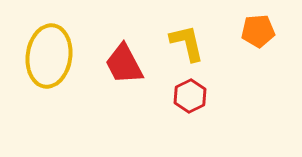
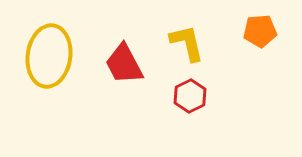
orange pentagon: moved 2 px right
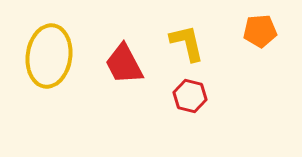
red hexagon: rotated 20 degrees counterclockwise
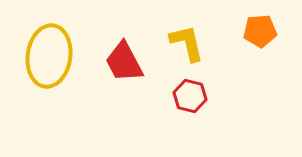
red trapezoid: moved 2 px up
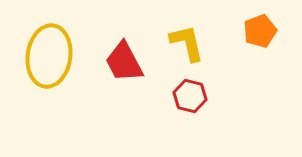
orange pentagon: rotated 16 degrees counterclockwise
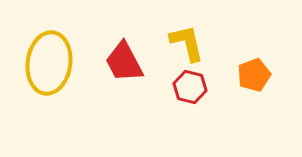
orange pentagon: moved 6 px left, 44 px down
yellow ellipse: moved 7 px down
red hexagon: moved 9 px up
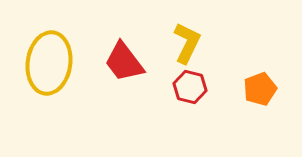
yellow L-shape: rotated 39 degrees clockwise
red trapezoid: rotated 9 degrees counterclockwise
orange pentagon: moved 6 px right, 14 px down
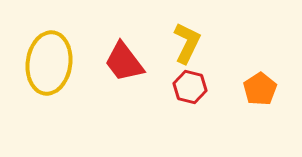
orange pentagon: rotated 12 degrees counterclockwise
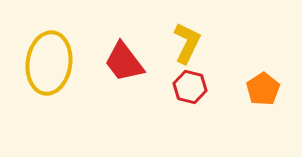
orange pentagon: moved 3 px right
